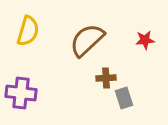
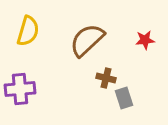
brown cross: rotated 18 degrees clockwise
purple cross: moved 1 px left, 4 px up; rotated 12 degrees counterclockwise
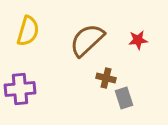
red star: moved 7 px left
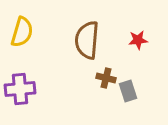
yellow semicircle: moved 6 px left, 1 px down
brown semicircle: rotated 42 degrees counterclockwise
gray rectangle: moved 4 px right, 7 px up
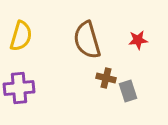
yellow semicircle: moved 1 px left, 4 px down
brown semicircle: rotated 21 degrees counterclockwise
purple cross: moved 1 px left, 1 px up
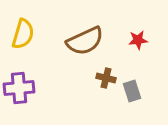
yellow semicircle: moved 2 px right, 2 px up
brown semicircle: moved 2 px left, 1 px down; rotated 99 degrees counterclockwise
gray rectangle: moved 4 px right
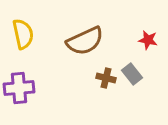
yellow semicircle: rotated 28 degrees counterclockwise
red star: moved 10 px right; rotated 18 degrees clockwise
gray rectangle: moved 17 px up; rotated 20 degrees counterclockwise
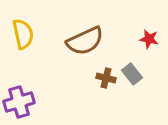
red star: moved 1 px right, 1 px up
purple cross: moved 14 px down; rotated 12 degrees counterclockwise
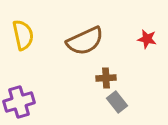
yellow semicircle: moved 1 px down
red star: moved 2 px left
gray rectangle: moved 15 px left, 28 px down
brown cross: rotated 18 degrees counterclockwise
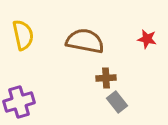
brown semicircle: rotated 144 degrees counterclockwise
